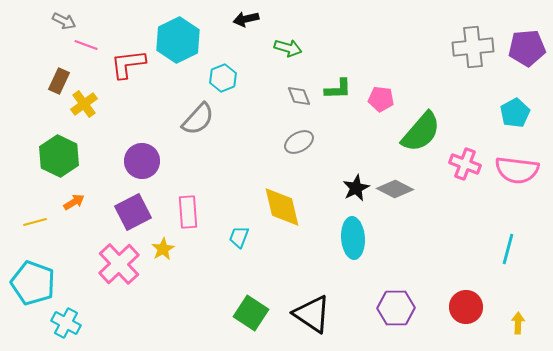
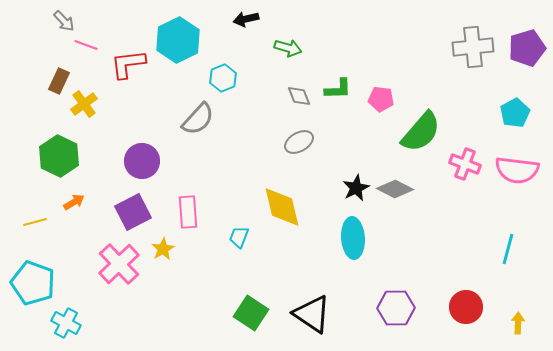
gray arrow at (64, 21): rotated 20 degrees clockwise
purple pentagon at (527, 48): rotated 12 degrees counterclockwise
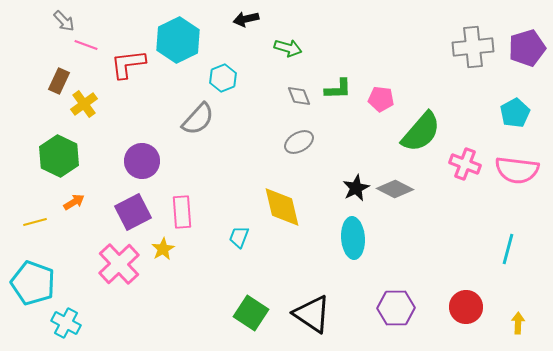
pink rectangle at (188, 212): moved 6 px left
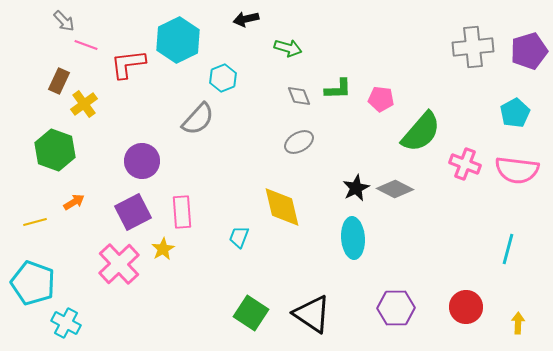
purple pentagon at (527, 48): moved 2 px right, 3 px down
green hexagon at (59, 156): moved 4 px left, 6 px up; rotated 6 degrees counterclockwise
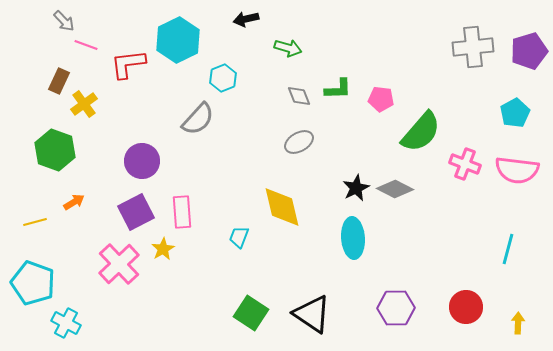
purple square at (133, 212): moved 3 px right
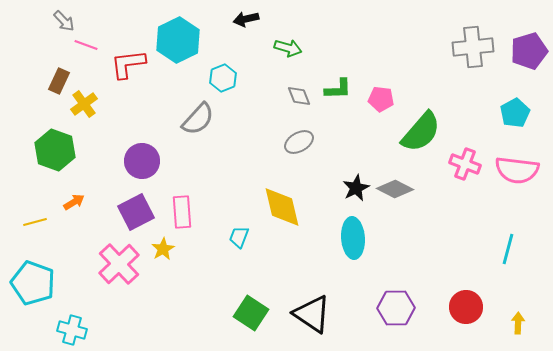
cyan cross at (66, 323): moved 6 px right, 7 px down; rotated 12 degrees counterclockwise
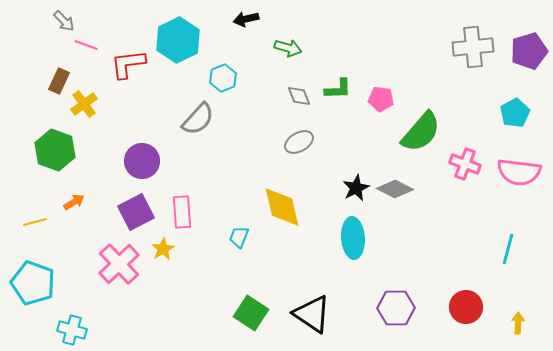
pink semicircle at (517, 170): moved 2 px right, 2 px down
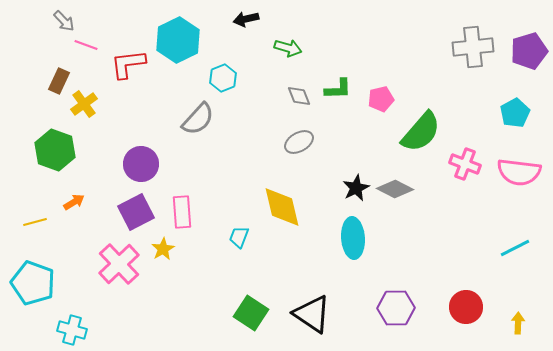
pink pentagon at (381, 99): rotated 20 degrees counterclockwise
purple circle at (142, 161): moved 1 px left, 3 px down
cyan line at (508, 249): moved 7 px right, 1 px up; rotated 48 degrees clockwise
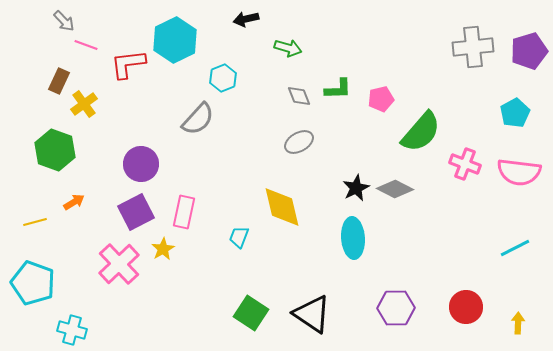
cyan hexagon at (178, 40): moved 3 px left
pink rectangle at (182, 212): moved 2 px right; rotated 16 degrees clockwise
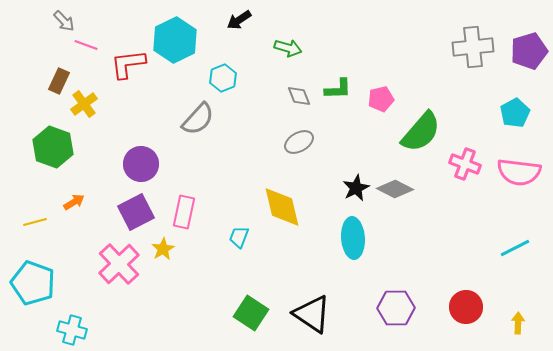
black arrow at (246, 19): moved 7 px left, 1 px down; rotated 20 degrees counterclockwise
green hexagon at (55, 150): moved 2 px left, 3 px up
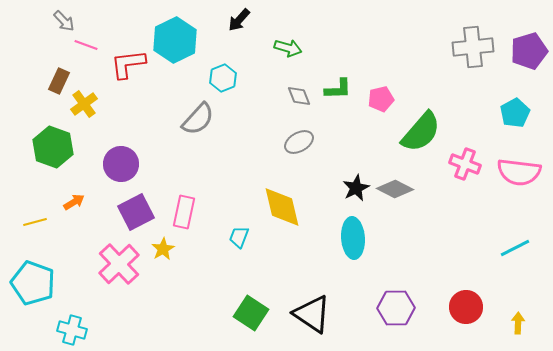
black arrow at (239, 20): rotated 15 degrees counterclockwise
purple circle at (141, 164): moved 20 px left
